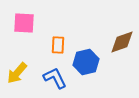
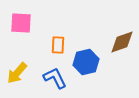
pink square: moved 3 px left
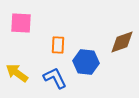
blue hexagon: rotated 20 degrees clockwise
yellow arrow: rotated 85 degrees clockwise
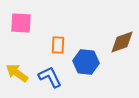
blue L-shape: moved 5 px left, 1 px up
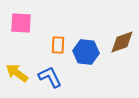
blue hexagon: moved 10 px up
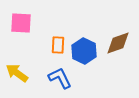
brown diamond: moved 4 px left, 1 px down
blue hexagon: moved 2 px left, 1 px up; rotated 20 degrees clockwise
blue L-shape: moved 10 px right, 1 px down
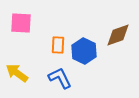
brown diamond: moved 8 px up
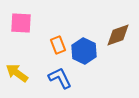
orange rectangle: rotated 24 degrees counterclockwise
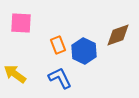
yellow arrow: moved 2 px left, 1 px down
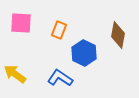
brown diamond: rotated 60 degrees counterclockwise
orange rectangle: moved 1 px right, 15 px up; rotated 42 degrees clockwise
blue hexagon: moved 2 px down
blue L-shape: rotated 30 degrees counterclockwise
